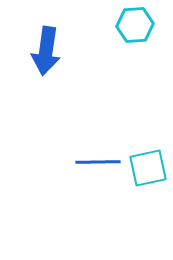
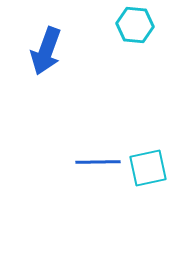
cyan hexagon: rotated 9 degrees clockwise
blue arrow: rotated 12 degrees clockwise
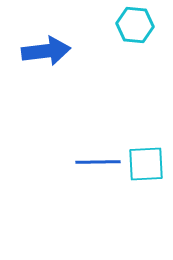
blue arrow: rotated 117 degrees counterclockwise
cyan square: moved 2 px left, 4 px up; rotated 9 degrees clockwise
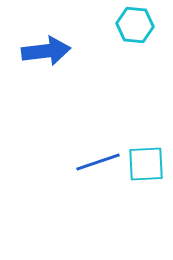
blue line: rotated 18 degrees counterclockwise
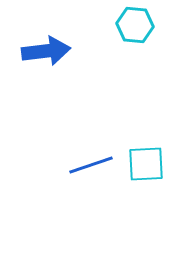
blue line: moved 7 px left, 3 px down
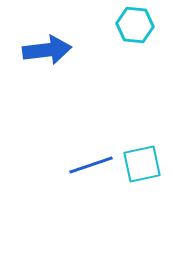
blue arrow: moved 1 px right, 1 px up
cyan square: moved 4 px left; rotated 9 degrees counterclockwise
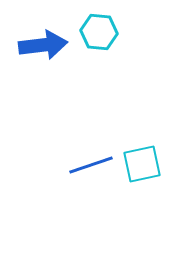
cyan hexagon: moved 36 px left, 7 px down
blue arrow: moved 4 px left, 5 px up
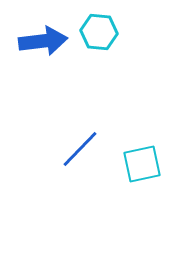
blue arrow: moved 4 px up
blue line: moved 11 px left, 16 px up; rotated 27 degrees counterclockwise
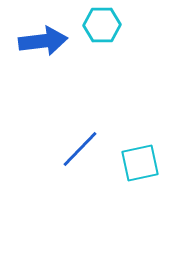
cyan hexagon: moved 3 px right, 7 px up; rotated 6 degrees counterclockwise
cyan square: moved 2 px left, 1 px up
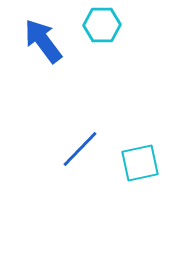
blue arrow: rotated 120 degrees counterclockwise
